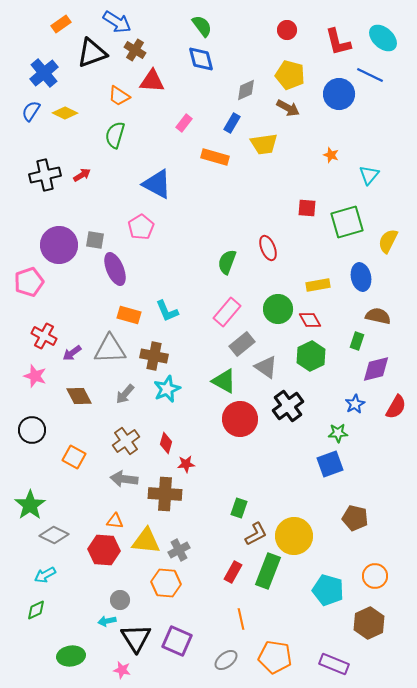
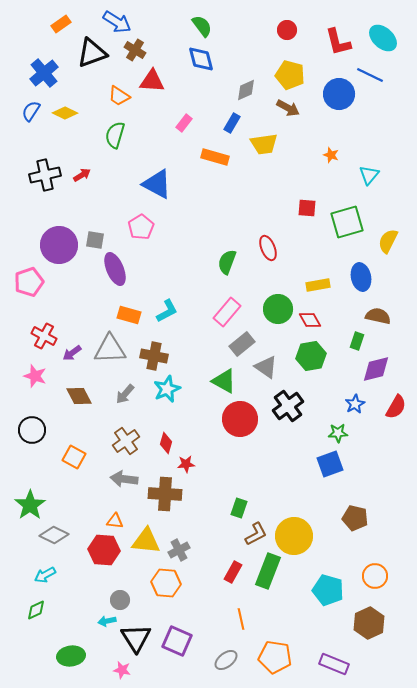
cyan L-shape at (167, 311): rotated 95 degrees counterclockwise
green hexagon at (311, 356): rotated 16 degrees clockwise
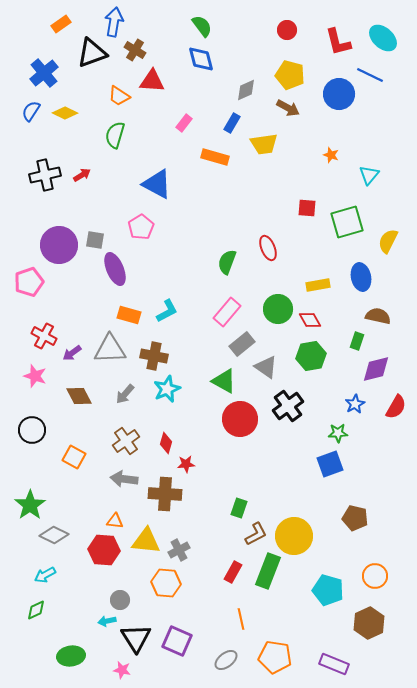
blue arrow at (117, 22): moved 3 px left; rotated 112 degrees counterclockwise
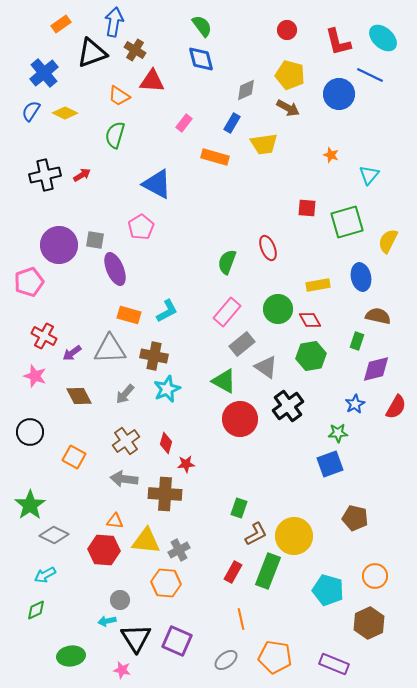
black circle at (32, 430): moved 2 px left, 2 px down
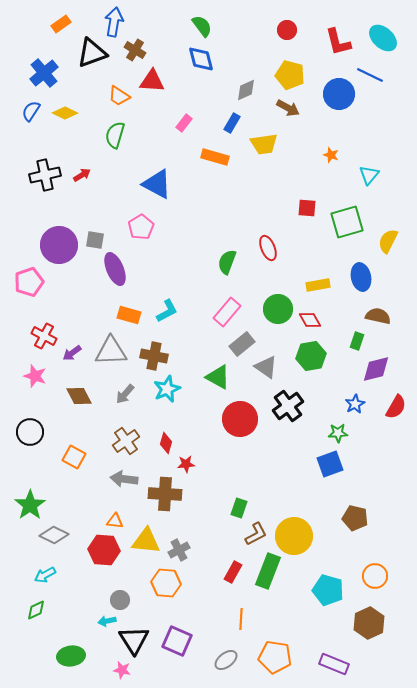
gray triangle at (110, 349): moved 1 px right, 2 px down
green triangle at (224, 381): moved 6 px left, 4 px up
orange line at (241, 619): rotated 15 degrees clockwise
black triangle at (136, 638): moved 2 px left, 2 px down
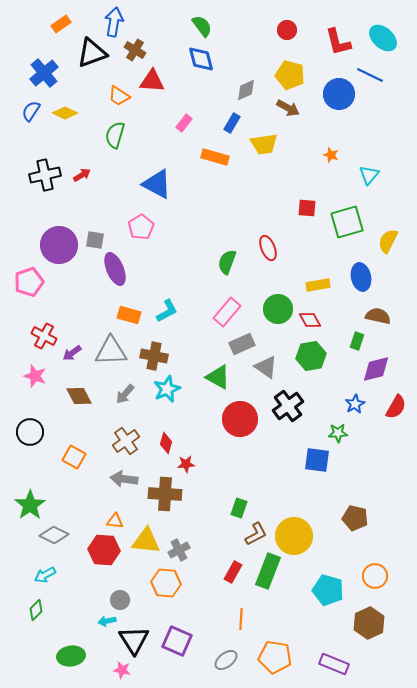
gray rectangle at (242, 344): rotated 15 degrees clockwise
blue square at (330, 464): moved 13 px left, 4 px up; rotated 28 degrees clockwise
green diamond at (36, 610): rotated 20 degrees counterclockwise
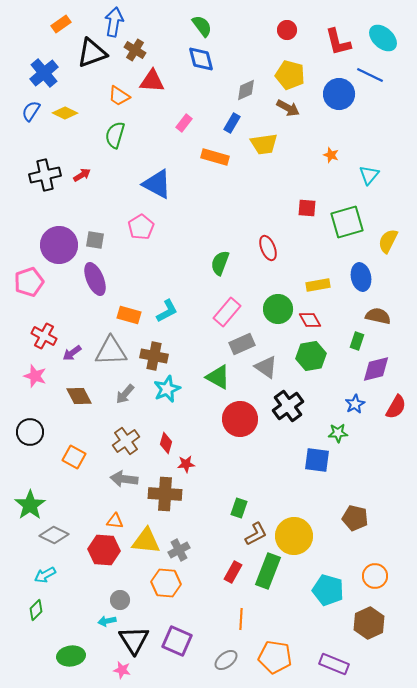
green semicircle at (227, 262): moved 7 px left, 1 px down
purple ellipse at (115, 269): moved 20 px left, 10 px down
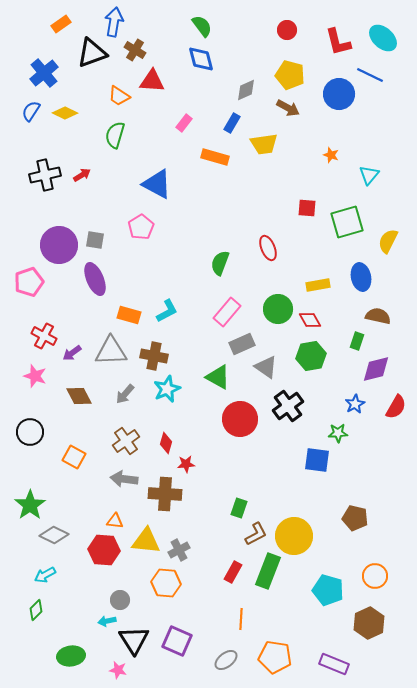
pink star at (122, 670): moved 4 px left
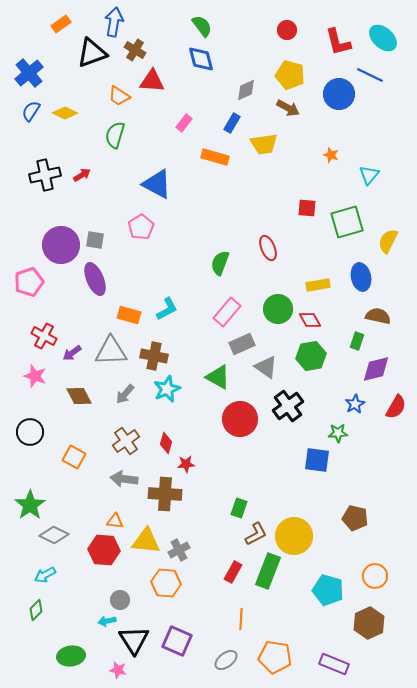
blue cross at (44, 73): moved 15 px left
purple circle at (59, 245): moved 2 px right
cyan L-shape at (167, 311): moved 2 px up
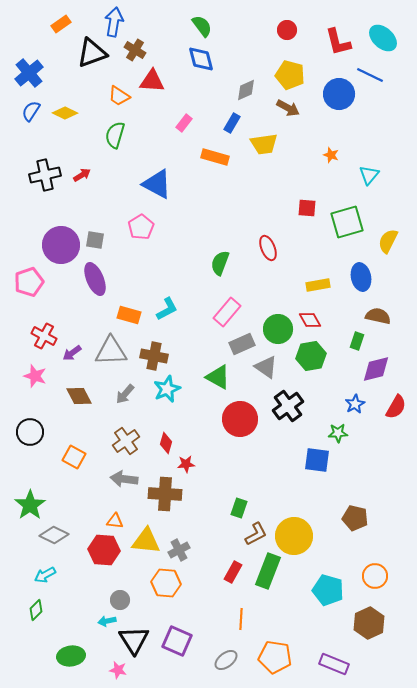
green circle at (278, 309): moved 20 px down
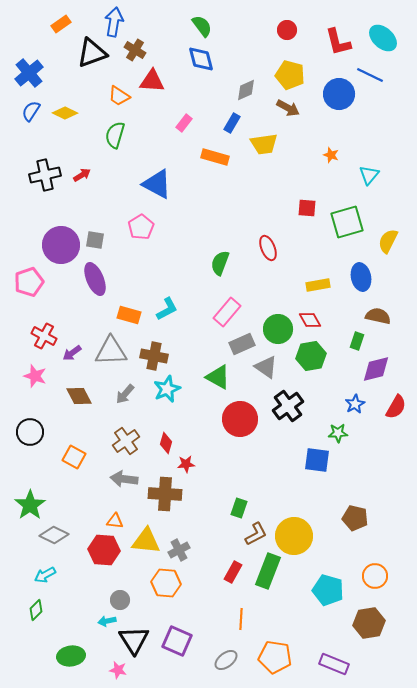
brown hexagon at (369, 623): rotated 16 degrees clockwise
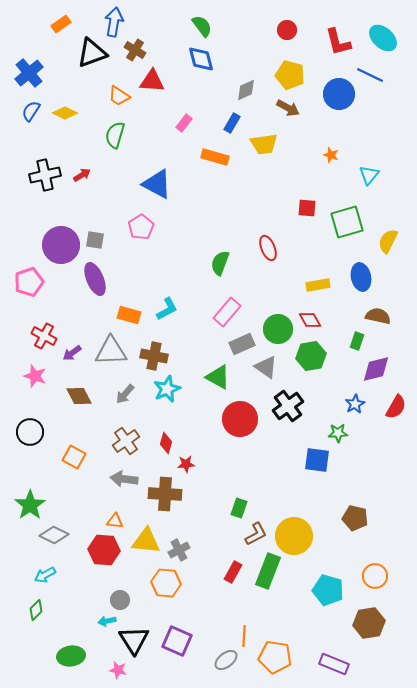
orange line at (241, 619): moved 3 px right, 17 px down
